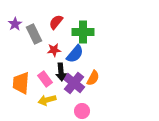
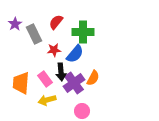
purple cross: rotated 15 degrees clockwise
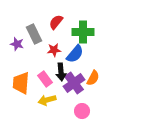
purple star: moved 2 px right, 20 px down; rotated 24 degrees counterclockwise
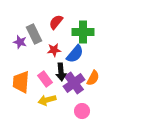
purple star: moved 3 px right, 2 px up
orange trapezoid: moved 1 px up
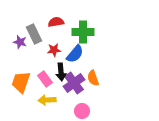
red semicircle: rotated 42 degrees clockwise
orange semicircle: rotated 133 degrees clockwise
orange trapezoid: rotated 15 degrees clockwise
yellow arrow: rotated 12 degrees clockwise
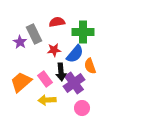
red semicircle: moved 1 px right
purple star: rotated 16 degrees clockwise
orange semicircle: moved 3 px left, 12 px up
orange trapezoid: rotated 30 degrees clockwise
pink circle: moved 3 px up
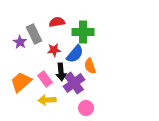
pink circle: moved 4 px right
